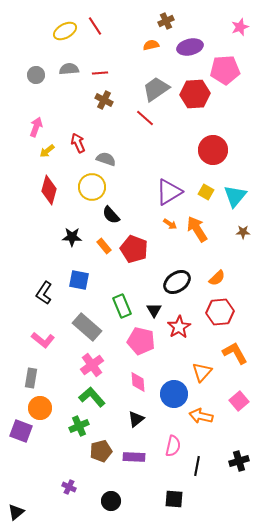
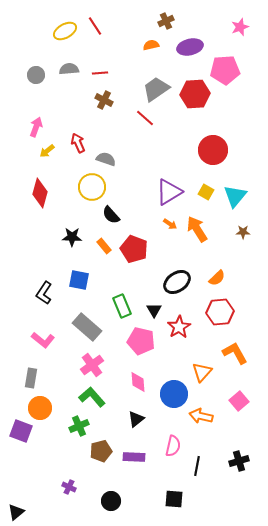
red diamond at (49, 190): moved 9 px left, 3 px down
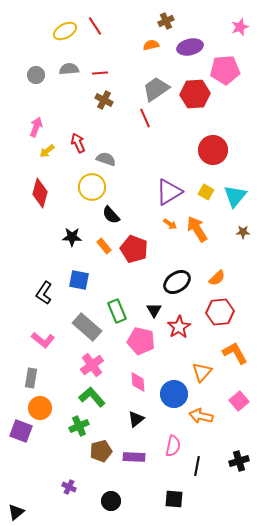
red line at (145, 118): rotated 24 degrees clockwise
green rectangle at (122, 306): moved 5 px left, 5 px down
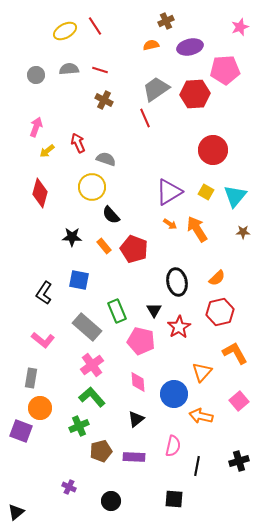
red line at (100, 73): moved 3 px up; rotated 21 degrees clockwise
black ellipse at (177, 282): rotated 68 degrees counterclockwise
red hexagon at (220, 312): rotated 8 degrees counterclockwise
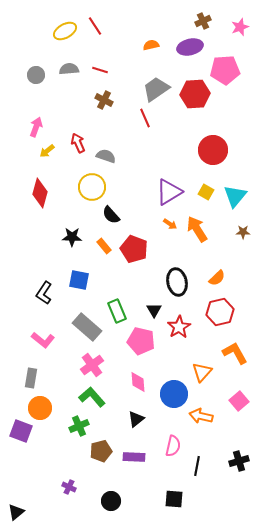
brown cross at (166, 21): moved 37 px right
gray semicircle at (106, 159): moved 3 px up
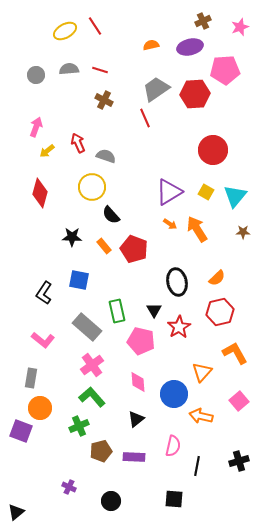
green rectangle at (117, 311): rotated 10 degrees clockwise
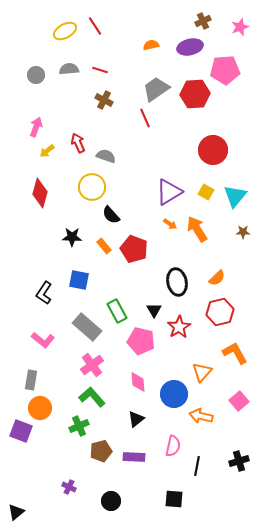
green rectangle at (117, 311): rotated 15 degrees counterclockwise
gray rectangle at (31, 378): moved 2 px down
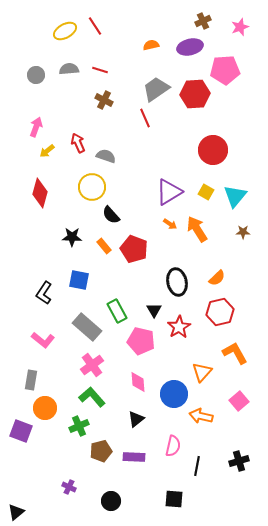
orange circle at (40, 408): moved 5 px right
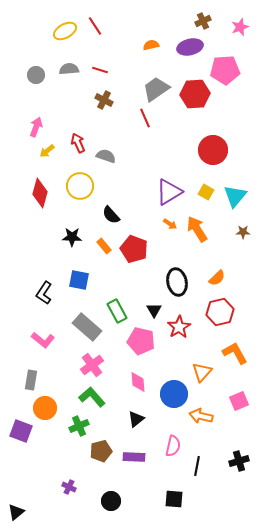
yellow circle at (92, 187): moved 12 px left, 1 px up
pink square at (239, 401): rotated 18 degrees clockwise
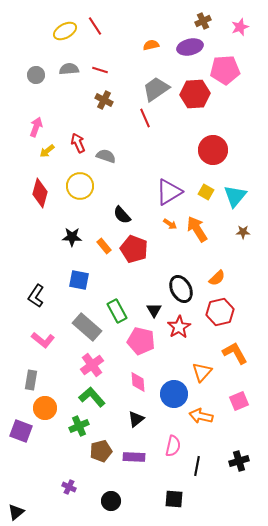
black semicircle at (111, 215): moved 11 px right
black ellipse at (177, 282): moved 4 px right, 7 px down; rotated 16 degrees counterclockwise
black L-shape at (44, 293): moved 8 px left, 3 px down
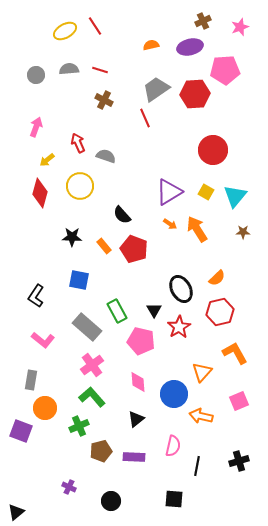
yellow arrow at (47, 151): moved 9 px down
